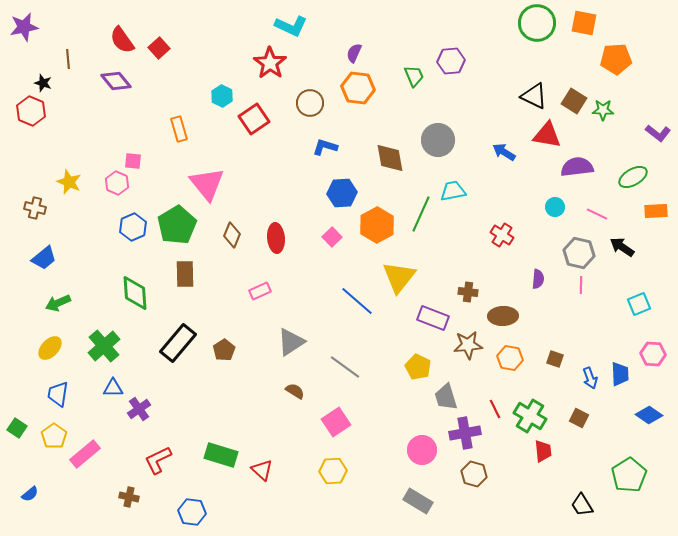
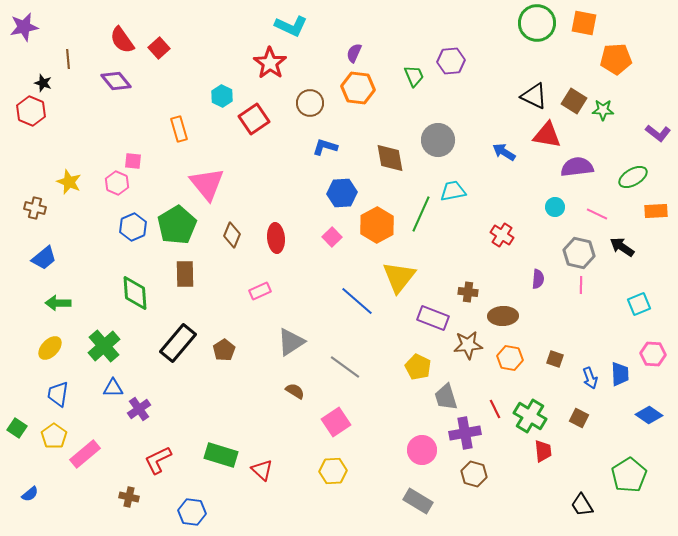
green arrow at (58, 303): rotated 25 degrees clockwise
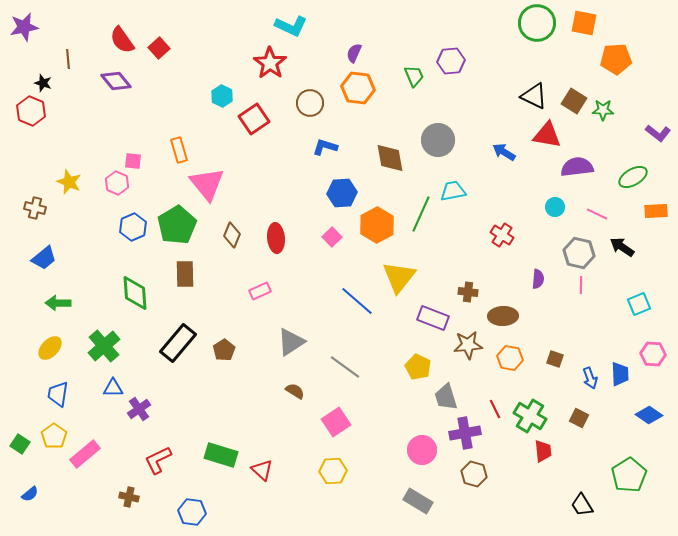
orange rectangle at (179, 129): moved 21 px down
green square at (17, 428): moved 3 px right, 16 px down
